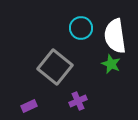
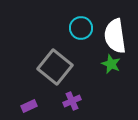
purple cross: moved 6 px left
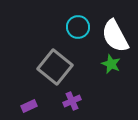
cyan circle: moved 3 px left, 1 px up
white semicircle: rotated 20 degrees counterclockwise
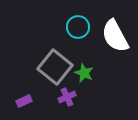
green star: moved 27 px left, 9 px down
purple cross: moved 5 px left, 4 px up
purple rectangle: moved 5 px left, 5 px up
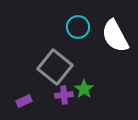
green star: moved 16 px down; rotated 12 degrees clockwise
purple cross: moved 3 px left, 2 px up; rotated 18 degrees clockwise
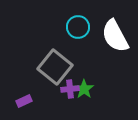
purple cross: moved 6 px right, 6 px up
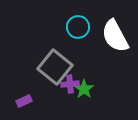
purple cross: moved 5 px up
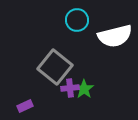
cyan circle: moved 1 px left, 7 px up
white semicircle: rotated 76 degrees counterclockwise
purple cross: moved 4 px down
purple rectangle: moved 1 px right, 5 px down
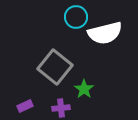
cyan circle: moved 1 px left, 3 px up
white semicircle: moved 10 px left, 3 px up
purple cross: moved 9 px left, 20 px down
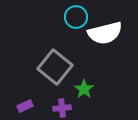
purple cross: moved 1 px right
